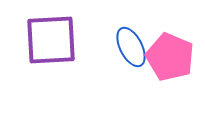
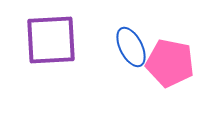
pink pentagon: moved 6 px down; rotated 12 degrees counterclockwise
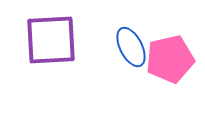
pink pentagon: moved 4 px up; rotated 24 degrees counterclockwise
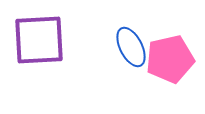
purple square: moved 12 px left
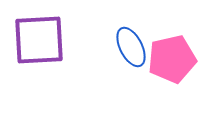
pink pentagon: moved 2 px right
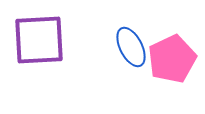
pink pentagon: rotated 12 degrees counterclockwise
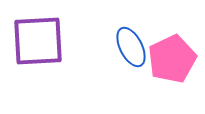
purple square: moved 1 px left, 1 px down
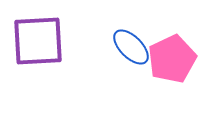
blue ellipse: rotated 18 degrees counterclockwise
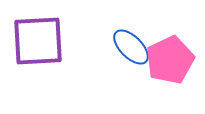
pink pentagon: moved 2 px left, 1 px down
